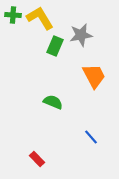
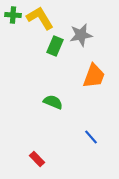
orange trapezoid: rotated 48 degrees clockwise
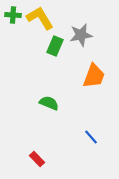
green semicircle: moved 4 px left, 1 px down
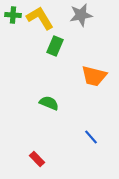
gray star: moved 20 px up
orange trapezoid: rotated 84 degrees clockwise
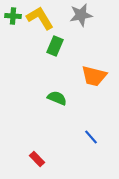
green cross: moved 1 px down
green semicircle: moved 8 px right, 5 px up
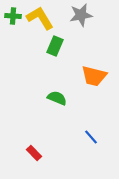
red rectangle: moved 3 px left, 6 px up
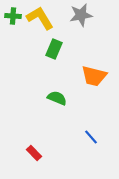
green rectangle: moved 1 px left, 3 px down
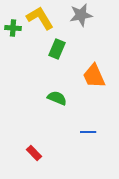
green cross: moved 12 px down
green rectangle: moved 3 px right
orange trapezoid: rotated 52 degrees clockwise
blue line: moved 3 px left, 5 px up; rotated 49 degrees counterclockwise
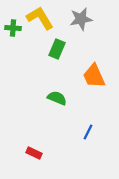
gray star: moved 4 px down
blue line: rotated 63 degrees counterclockwise
red rectangle: rotated 21 degrees counterclockwise
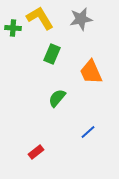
green rectangle: moved 5 px left, 5 px down
orange trapezoid: moved 3 px left, 4 px up
green semicircle: rotated 72 degrees counterclockwise
blue line: rotated 21 degrees clockwise
red rectangle: moved 2 px right, 1 px up; rotated 63 degrees counterclockwise
